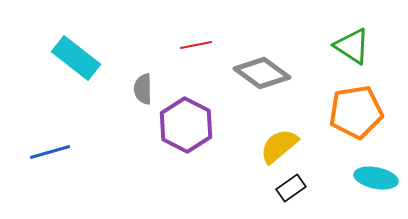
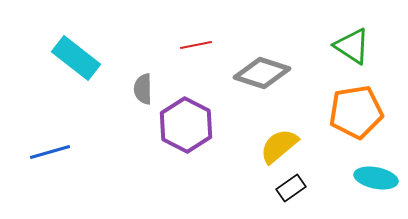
gray diamond: rotated 18 degrees counterclockwise
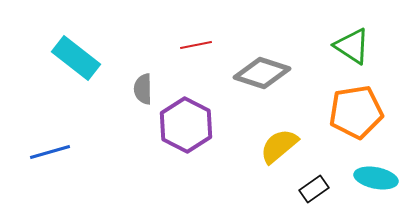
black rectangle: moved 23 px right, 1 px down
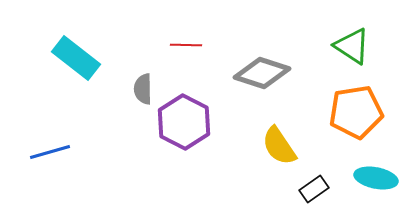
red line: moved 10 px left; rotated 12 degrees clockwise
purple hexagon: moved 2 px left, 3 px up
yellow semicircle: rotated 84 degrees counterclockwise
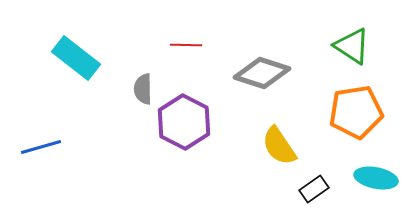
blue line: moved 9 px left, 5 px up
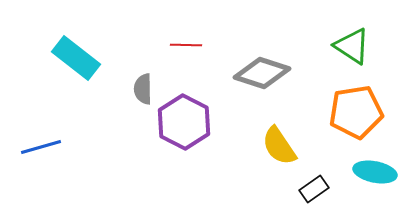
cyan ellipse: moved 1 px left, 6 px up
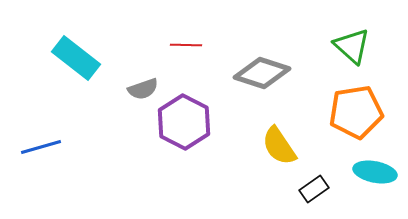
green triangle: rotated 9 degrees clockwise
gray semicircle: rotated 108 degrees counterclockwise
